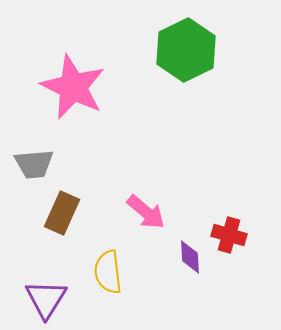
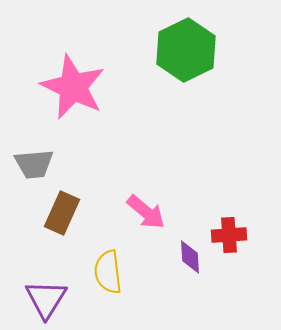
red cross: rotated 20 degrees counterclockwise
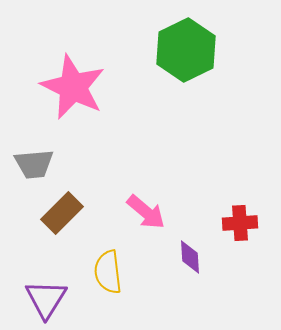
brown rectangle: rotated 21 degrees clockwise
red cross: moved 11 px right, 12 px up
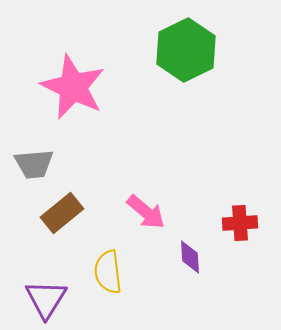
brown rectangle: rotated 6 degrees clockwise
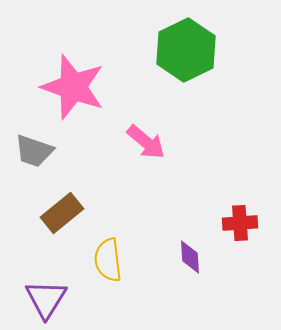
pink star: rotated 6 degrees counterclockwise
gray trapezoid: moved 13 px up; rotated 24 degrees clockwise
pink arrow: moved 70 px up
yellow semicircle: moved 12 px up
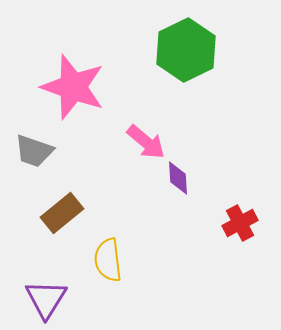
red cross: rotated 24 degrees counterclockwise
purple diamond: moved 12 px left, 79 px up
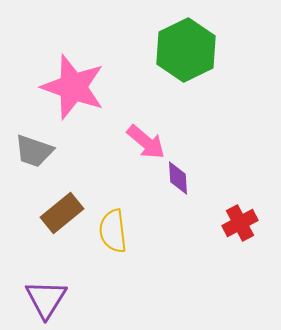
yellow semicircle: moved 5 px right, 29 px up
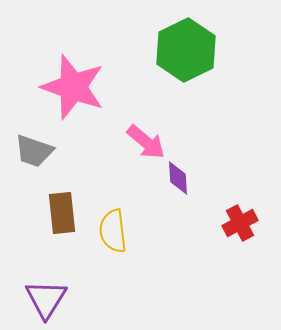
brown rectangle: rotated 57 degrees counterclockwise
